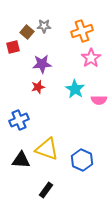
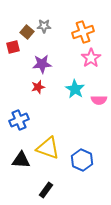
orange cross: moved 1 px right, 1 px down
yellow triangle: moved 1 px right, 1 px up
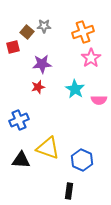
black rectangle: moved 23 px right, 1 px down; rotated 28 degrees counterclockwise
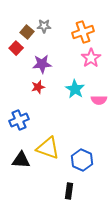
red square: moved 3 px right, 1 px down; rotated 32 degrees counterclockwise
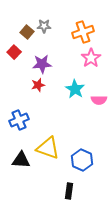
red square: moved 2 px left, 4 px down
red star: moved 2 px up
